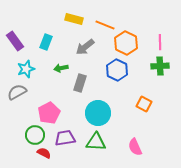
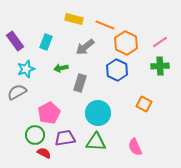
pink line: rotated 56 degrees clockwise
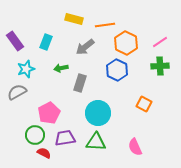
orange line: rotated 30 degrees counterclockwise
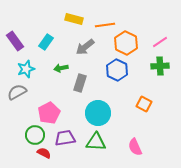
cyan rectangle: rotated 14 degrees clockwise
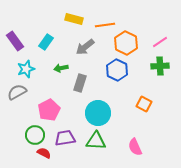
pink pentagon: moved 3 px up
green triangle: moved 1 px up
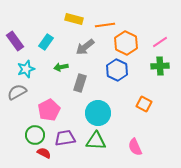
green arrow: moved 1 px up
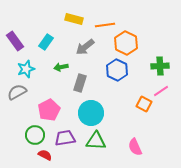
pink line: moved 1 px right, 49 px down
cyan circle: moved 7 px left
red semicircle: moved 1 px right, 2 px down
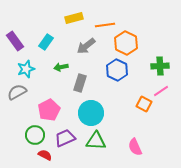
yellow rectangle: moved 1 px up; rotated 30 degrees counterclockwise
gray arrow: moved 1 px right, 1 px up
purple trapezoid: rotated 15 degrees counterclockwise
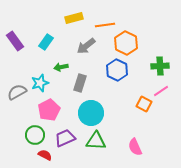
cyan star: moved 14 px right, 14 px down
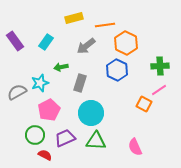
pink line: moved 2 px left, 1 px up
